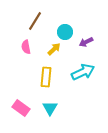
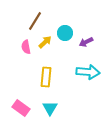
cyan circle: moved 1 px down
yellow arrow: moved 9 px left, 7 px up
cyan arrow: moved 5 px right; rotated 30 degrees clockwise
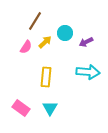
pink semicircle: rotated 136 degrees counterclockwise
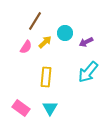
cyan arrow: rotated 125 degrees clockwise
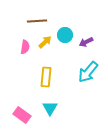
brown line: moved 2 px right; rotated 54 degrees clockwise
cyan circle: moved 2 px down
pink semicircle: moved 1 px left; rotated 24 degrees counterclockwise
pink rectangle: moved 1 px right, 7 px down
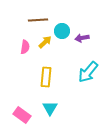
brown line: moved 1 px right, 1 px up
cyan circle: moved 3 px left, 4 px up
purple arrow: moved 4 px left, 4 px up; rotated 16 degrees clockwise
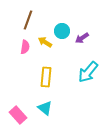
brown line: moved 10 px left; rotated 66 degrees counterclockwise
purple arrow: rotated 24 degrees counterclockwise
yellow arrow: rotated 104 degrees counterclockwise
cyan triangle: moved 5 px left; rotated 21 degrees counterclockwise
pink rectangle: moved 4 px left; rotated 12 degrees clockwise
